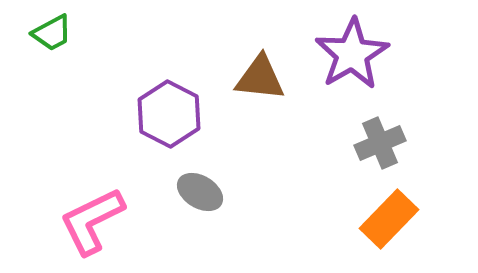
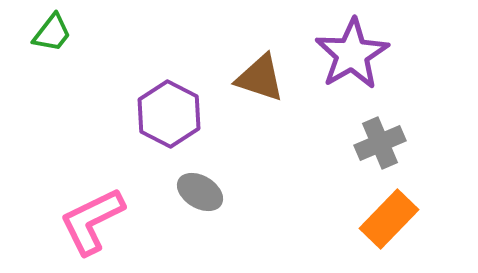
green trapezoid: rotated 24 degrees counterclockwise
brown triangle: rotated 12 degrees clockwise
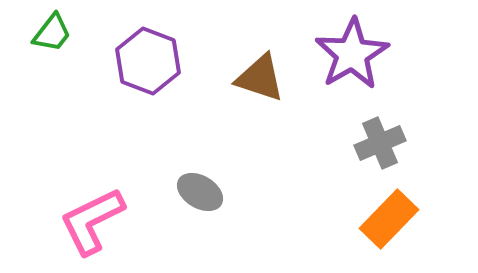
purple hexagon: moved 21 px left, 53 px up; rotated 6 degrees counterclockwise
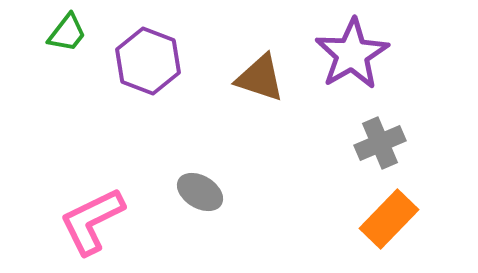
green trapezoid: moved 15 px right
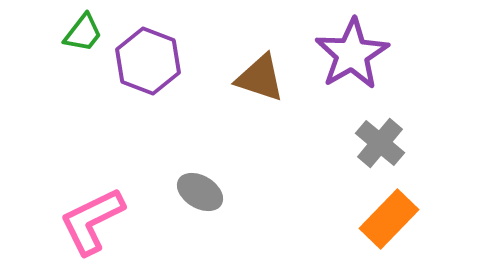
green trapezoid: moved 16 px right
gray cross: rotated 27 degrees counterclockwise
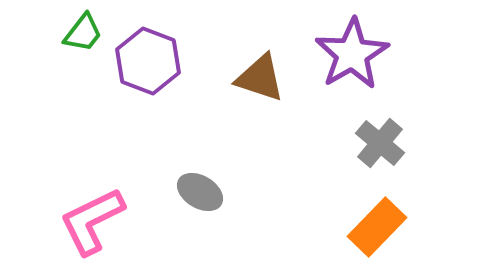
orange rectangle: moved 12 px left, 8 px down
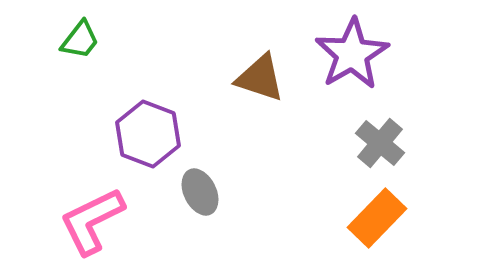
green trapezoid: moved 3 px left, 7 px down
purple hexagon: moved 73 px down
gray ellipse: rotated 33 degrees clockwise
orange rectangle: moved 9 px up
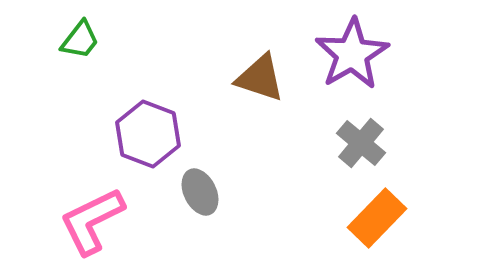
gray cross: moved 19 px left
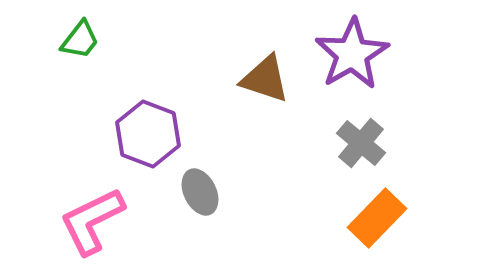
brown triangle: moved 5 px right, 1 px down
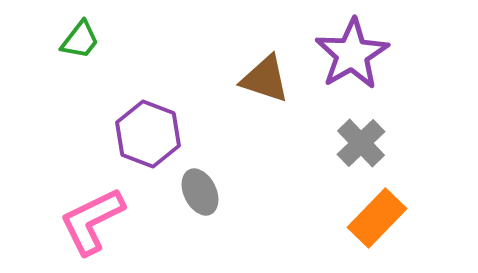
gray cross: rotated 6 degrees clockwise
